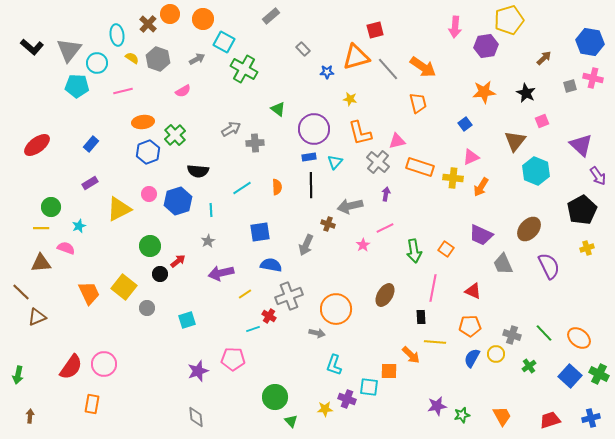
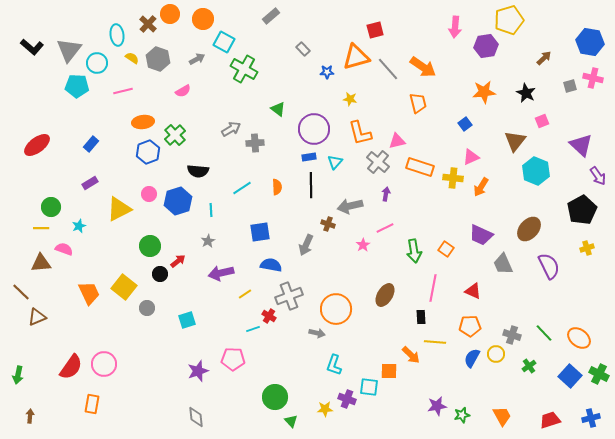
pink semicircle at (66, 248): moved 2 px left, 1 px down
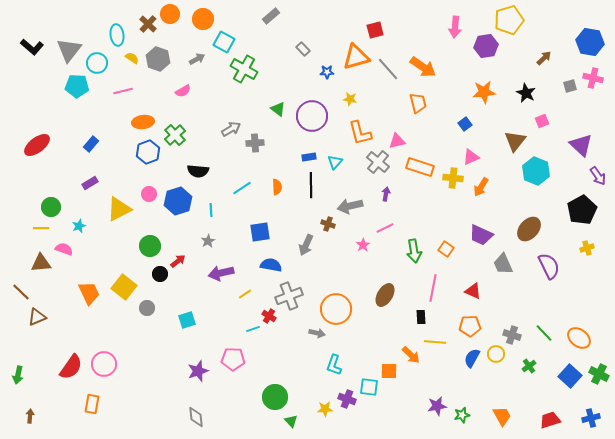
purple circle at (314, 129): moved 2 px left, 13 px up
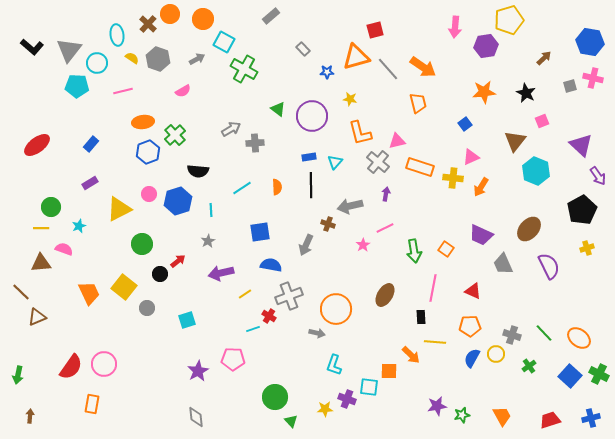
green circle at (150, 246): moved 8 px left, 2 px up
purple star at (198, 371): rotated 10 degrees counterclockwise
